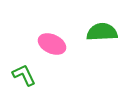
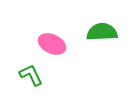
green L-shape: moved 7 px right
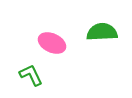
pink ellipse: moved 1 px up
